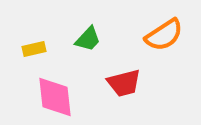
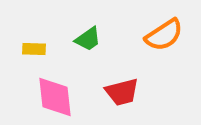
green trapezoid: rotated 12 degrees clockwise
yellow rectangle: rotated 15 degrees clockwise
red trapezoid: moved 2 px left, 9 px down
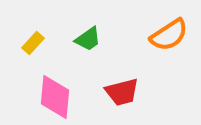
orange semicircle: moved 5 px right
yellow rectangle: moved 1 px left, 6 px up; rotated 50 degrees counterclockwise
pink diamond: rotated 12 degrees clockwise
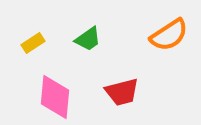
yellow rectangle: rotated 15 degrees clockwise
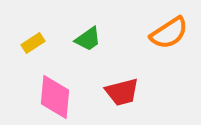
orange semicircle: moved 2 px up
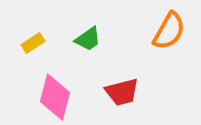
orange semicircle: moved 2 px up; rotated 27 degrees counterclockwise
pink diamond: rotated 9 degrees clockwise
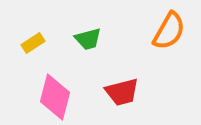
green trapezoid: rotated 20 degrees clockwise
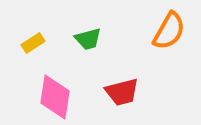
pink diamond: rotated 6 degrees counterclockwise
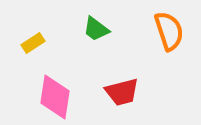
orange semicircle: rotated 48 degrees counterclockwise
green trapezoid: moved 8 px right, 10 px up; rotated 52 degrees clockwise
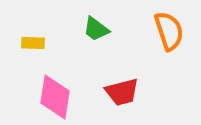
yellow rectangle: rotated 35 degrees clockwise
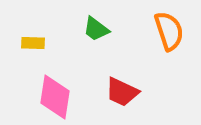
red trapezoid: rotated 39 degrees clockwise
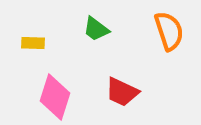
pink diamond: rotated 9 degrees clockwise
